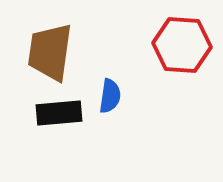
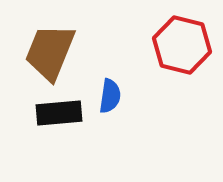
red hexagon: rotated 10 degrees clockwise
brown trapezoid: rotated 14 degrees clockwise
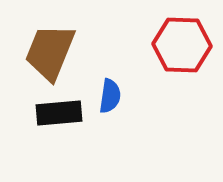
red hexagon: rotated 12 degrees counterclockwise
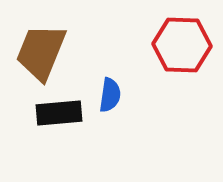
brown trapezoid: moved 9 px left
blue semicircle: moved 1 px up
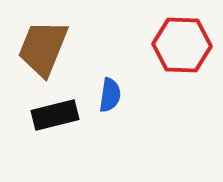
brown trapezoid: moved 2 px right, 4 px up
black rectangle: moved 4 px left, 2 px down; rotated 9 degrees counterclockwise
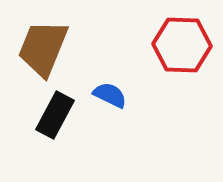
blue semicircle: rotated 72 degrees counterclockwise
black rectangle: rotated 48 degrees counterclockwise
